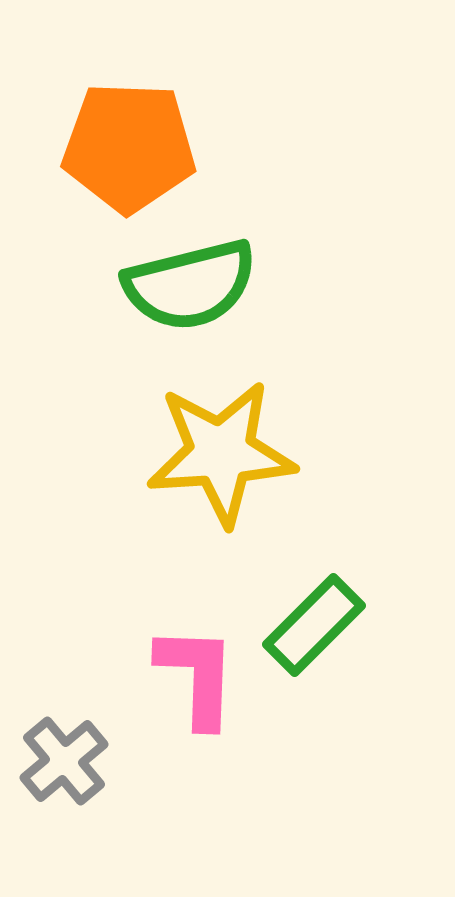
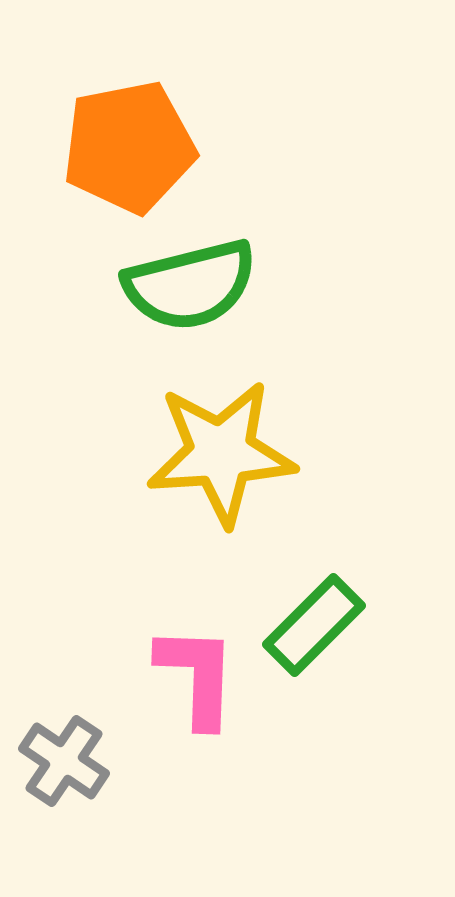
orange pentagon: rotated 13 degrees counterclockwise
gray cross: rotated 16 degrees counterclockwise
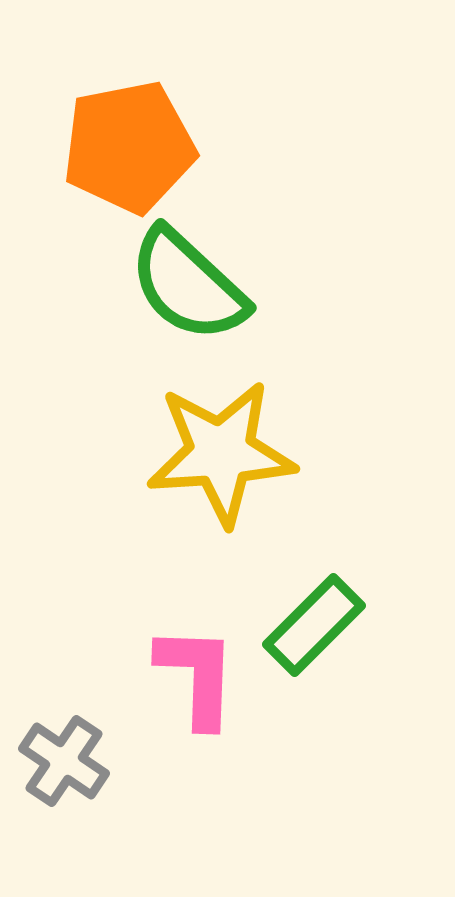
green semicircle: moved 2 px left; rotated 57 degrees clockwise
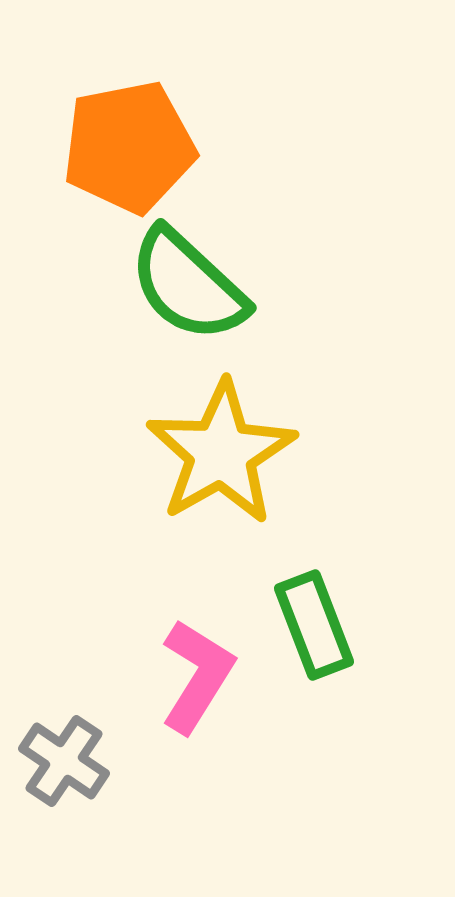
yellow star: rotated 26 degrees counterclockwise
green rectangle: rotated 66 degrees counterclockwise
pink L-shape: rotated 30 degrees clockwise
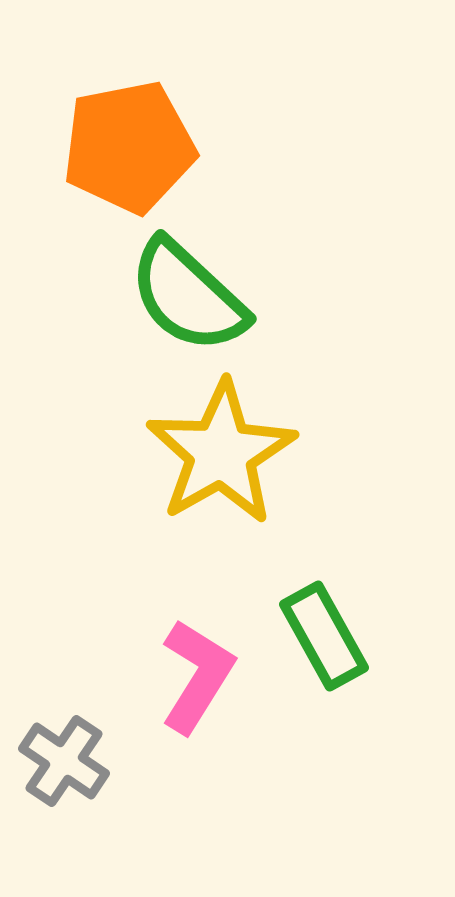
green semicircle: moved 11 px down
green rectangle: moved 10 px right, 11 px down; rotated 8 degrees counterclockwise
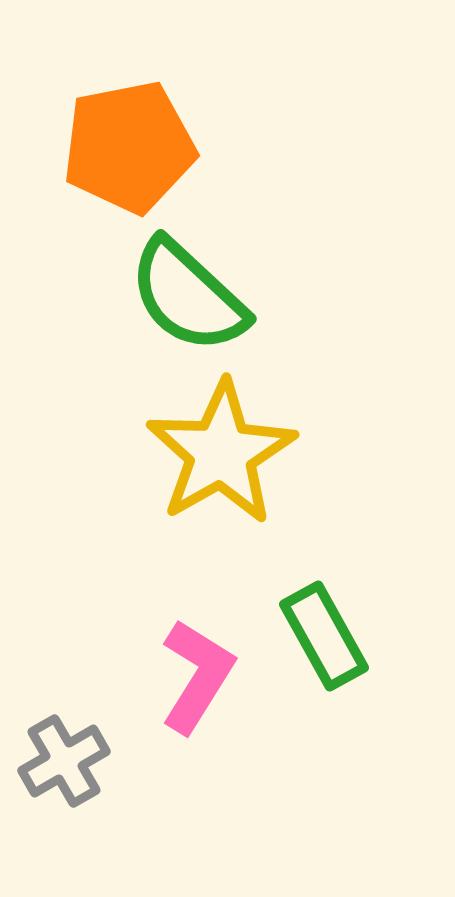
gray cross: rotated 26 degrees clockwise
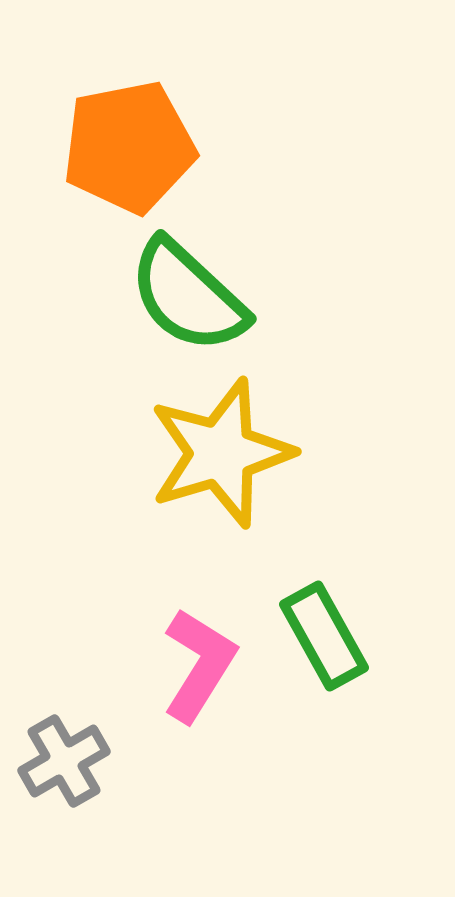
yellow star: rotated 13 degrees clockwise
pink L-shape: moved 2 px right, 11 px up
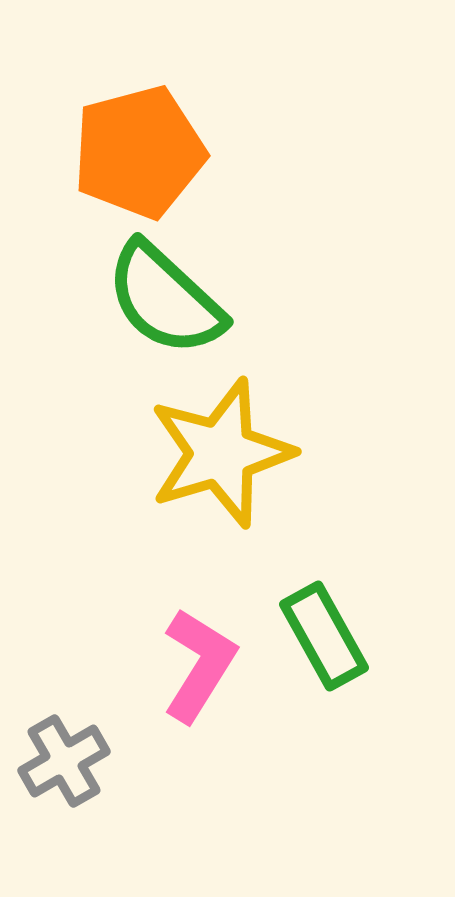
orange pentagon: moved 10 px right, 5 px down; rotated 4 degrees counterclockwise
green semicircle: moved 23 px left, 3 px down
